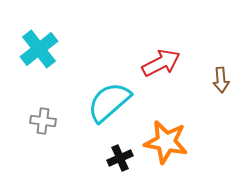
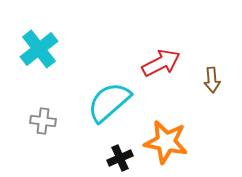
brown arrow: moved 9 px left
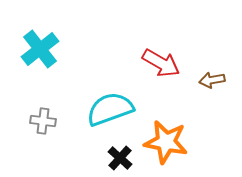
cyan cross: moved 1 px right
red arrow: rotated 57 degrees clockwise
brown arrow: rotated 85 degrees clockwise
cyan semicircle: moved 1 px right, 7 px down; rotated 21 degrees clockwise
black cross: rotated 25 degrees counterclockwise
